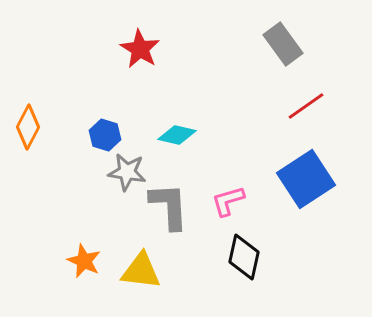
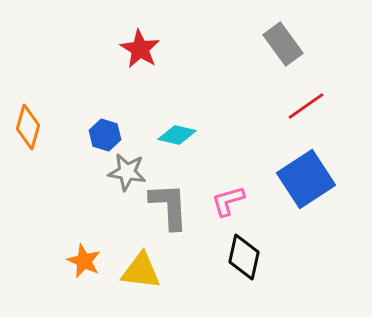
orange diamond: rotated 12 degrees counterclockwise
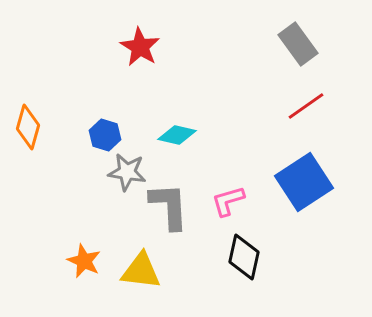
gray rectangle: moved 15 px right
red star: moved 2 px up
blue square: moved 2 px left, 3 px down
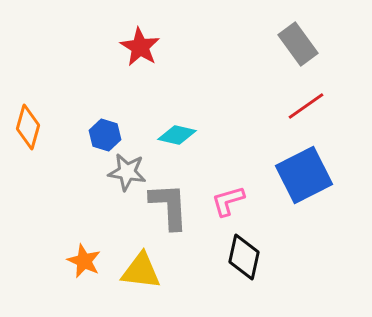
blue square: moved 7 px up; rotated 6 degrees clockwise
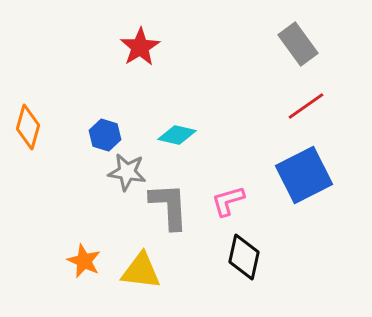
red star: rotated 9 degrees clockwise
